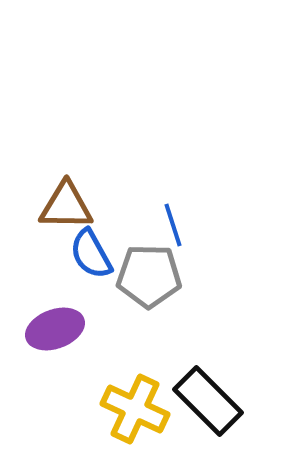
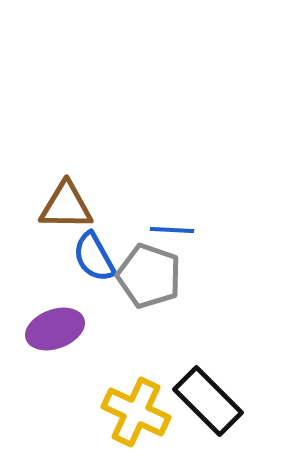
blue line: moved 1 px left, 5 px down; rotated 69 degrees counterclockwise
blue semicircle: moved 3 px right, 3 px down
gray pentagon: rotated 18 degrees clockwise
yellow cross: moved 1 px right, 3 px down
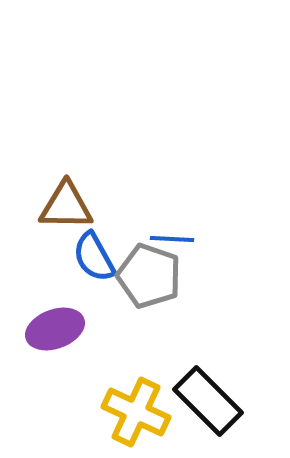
blue line: moved 9 px down
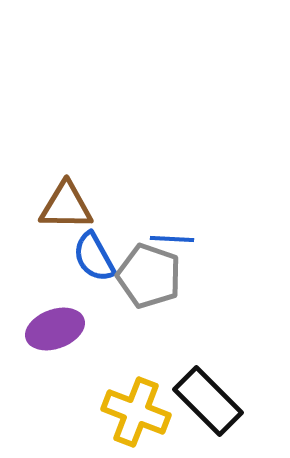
yellow cross: rotated 4 degrees counterclockwise
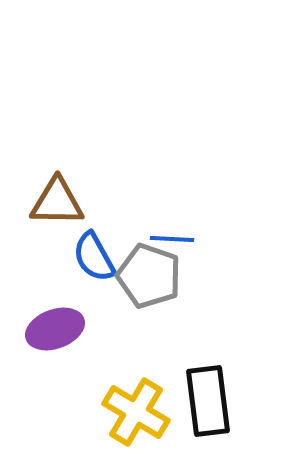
brown triangle: moved 9 px left, 4 px up
black rectangle: rotated 38 degrees clockwise
yellow cross: rotated 10 degrees clockwise
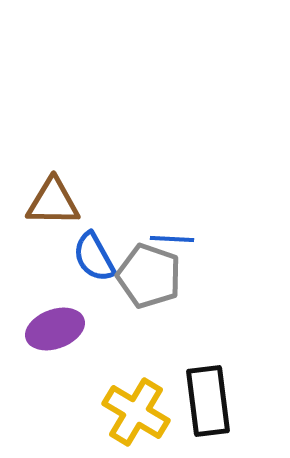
brown triangle: moved 4 px left
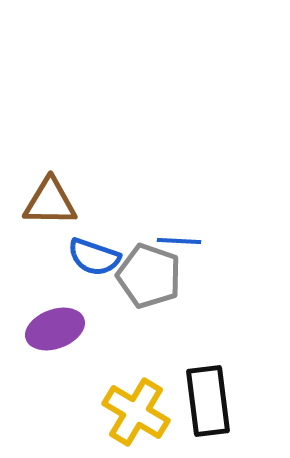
brown triangle: moved 3 px left
blue line: moved 7 px right, 2 px down
blue semicircle: rotated 42 degrees counterclockwise
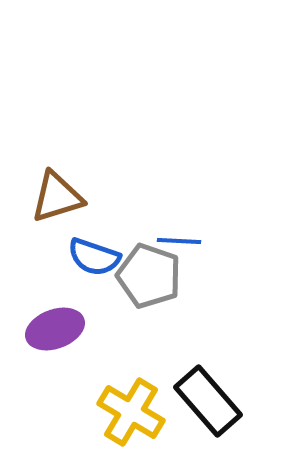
brown triangle: moved 7 px right, 5 px up; rotated 18 degrees counterclockwise
black rectangle: rotated 34 degrees counterclockwise
yellow cross: moved 5 px left
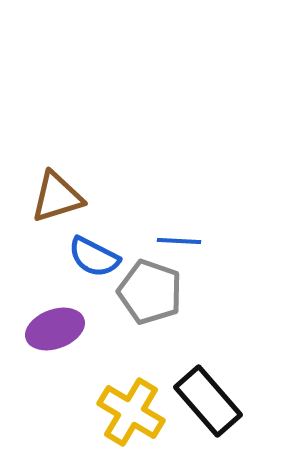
blue semicircle: rotated 8 degrees clockwise
gray pentagon: moved 1 px right, 16 px down
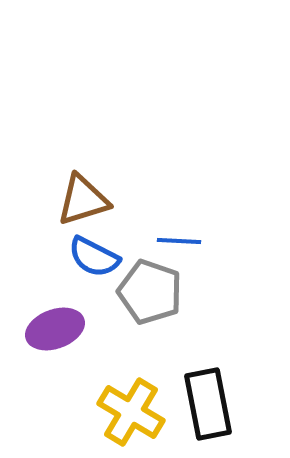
brown triangle: moved 26 px right, 3 px down
black rectangle: moved 3 px down; rotated 30 degrees clockwise
